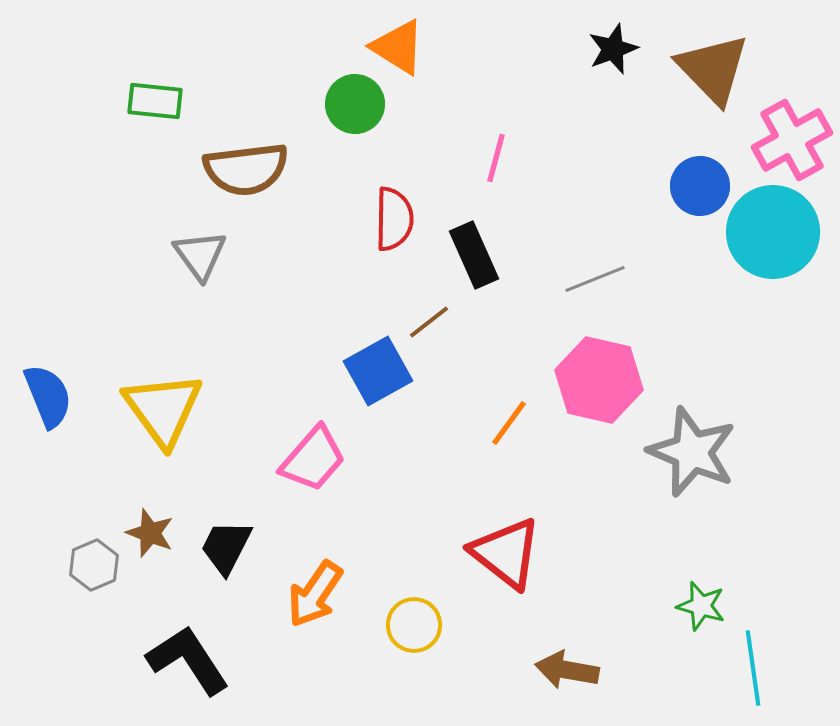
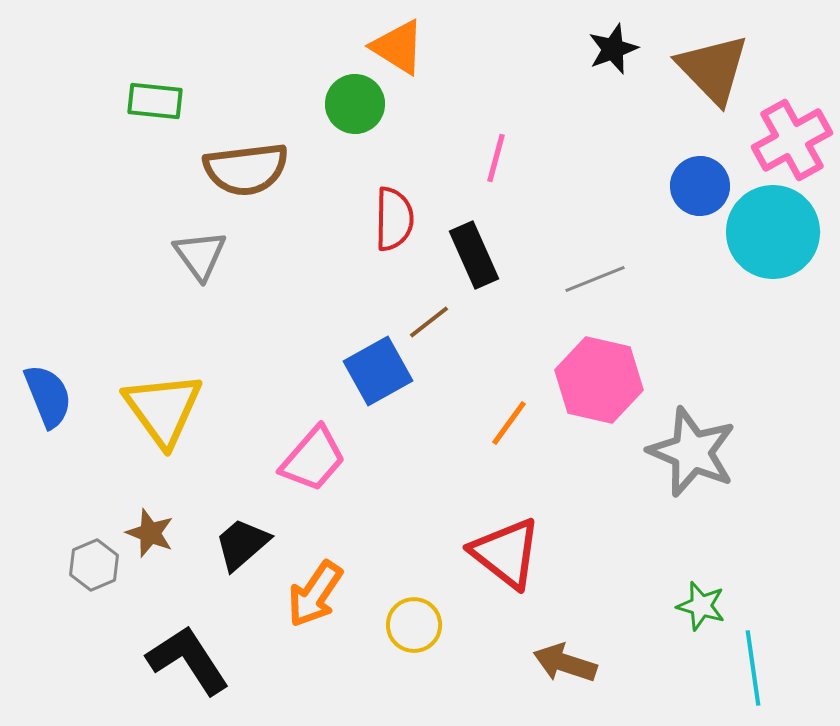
black trapezoid: moved 16 px right, 3 px up; rotated 22 degrees clockwise
brown arrow: moved 2 px left, 7 px up; rotated 8 degrees clockwise
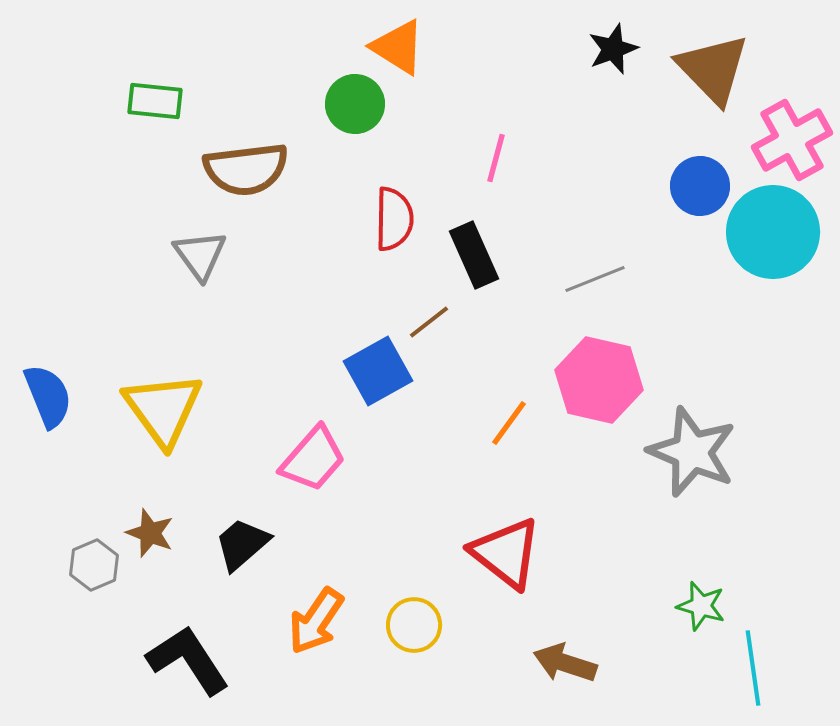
orange arrow: moved 1 px right, 27 px down
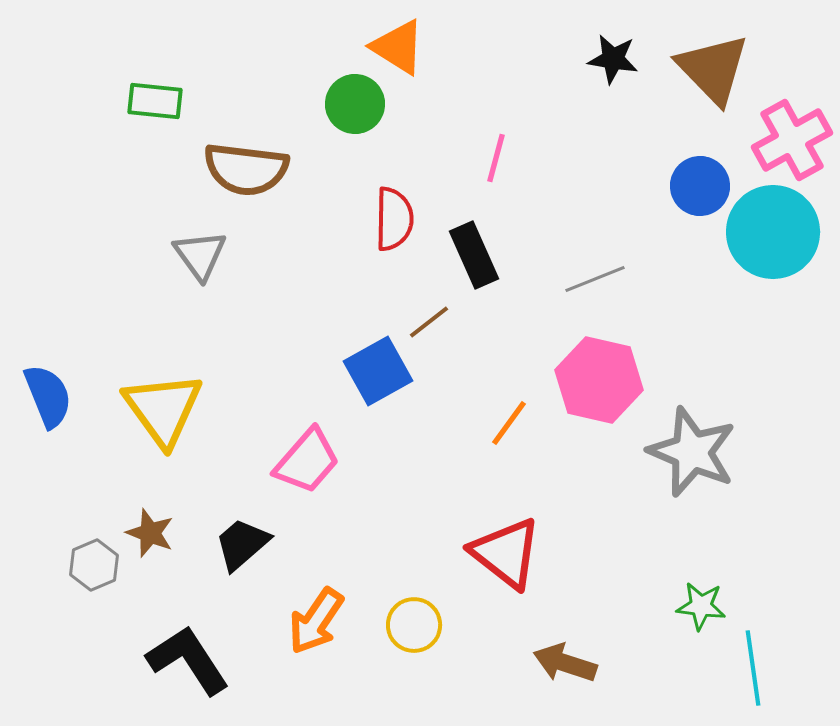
black star: moved 10 px down; rotated 30 degrees clockwise
brown semicircle: rotated 14 degrees clockwise
pink trapezoid: moved 6 px left, 2 px down
green star: rotated 9 degrees counterclockwise
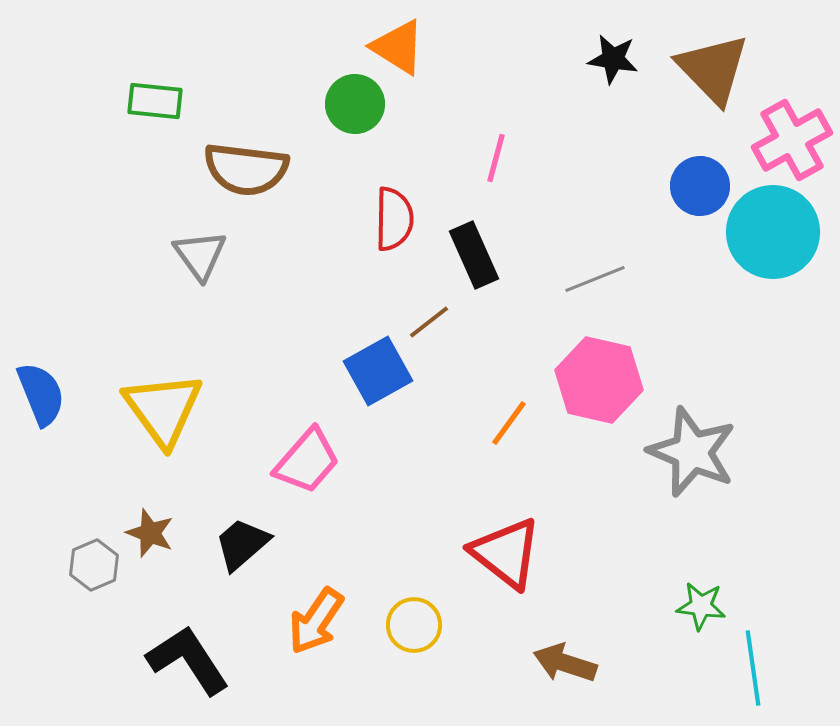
blue semicircle: moved 7 px left, 2 px up
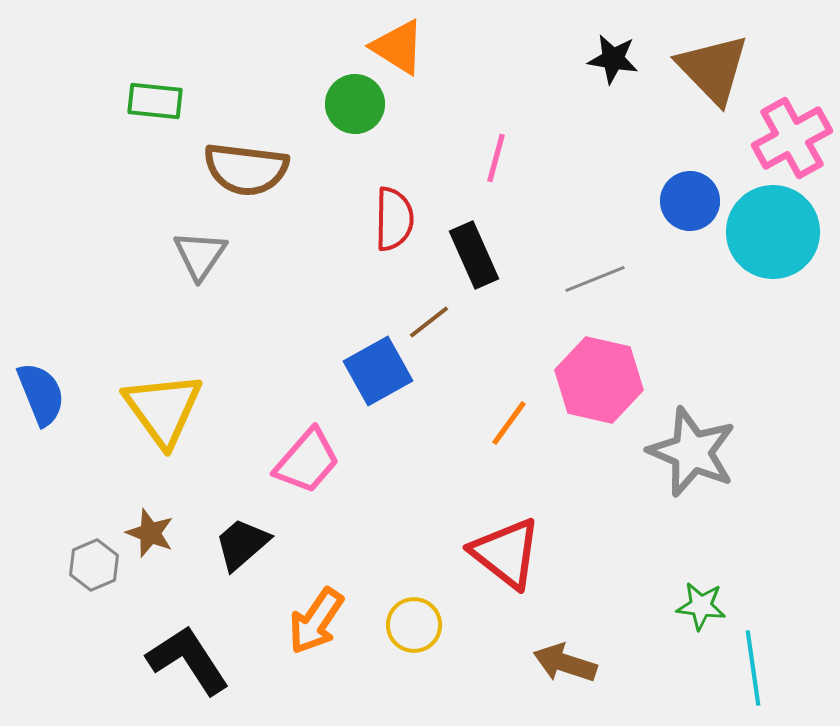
pink cross: moved 2 px up
blue circle: moved 10 px left, 15 px down
gray triangle: rotated 10 degrees clockwise
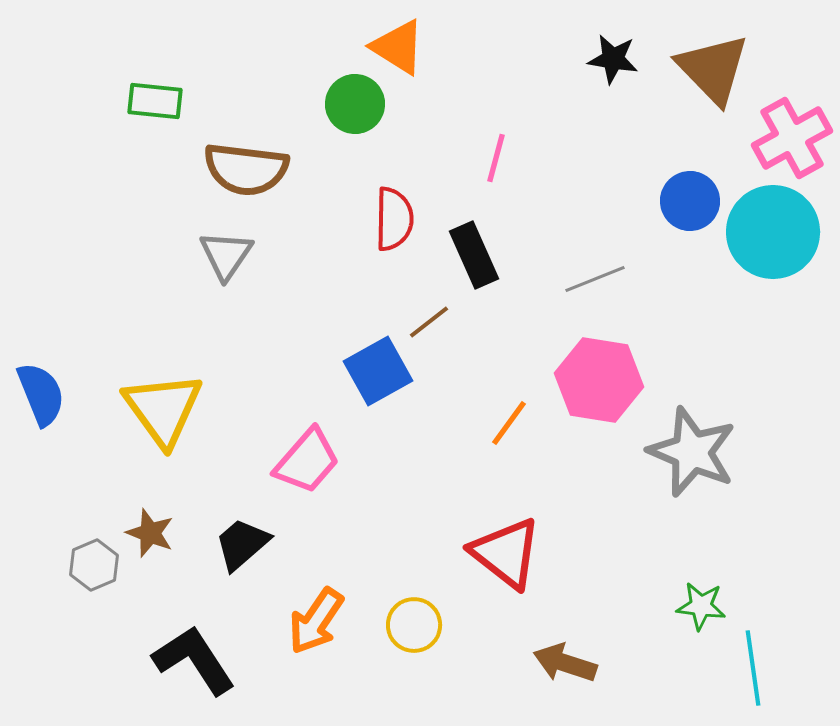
gray triangle: moved 26 px right
pink hexagon: rotated 4 degrees counterclockwise
black L-shape: moved 6 px right
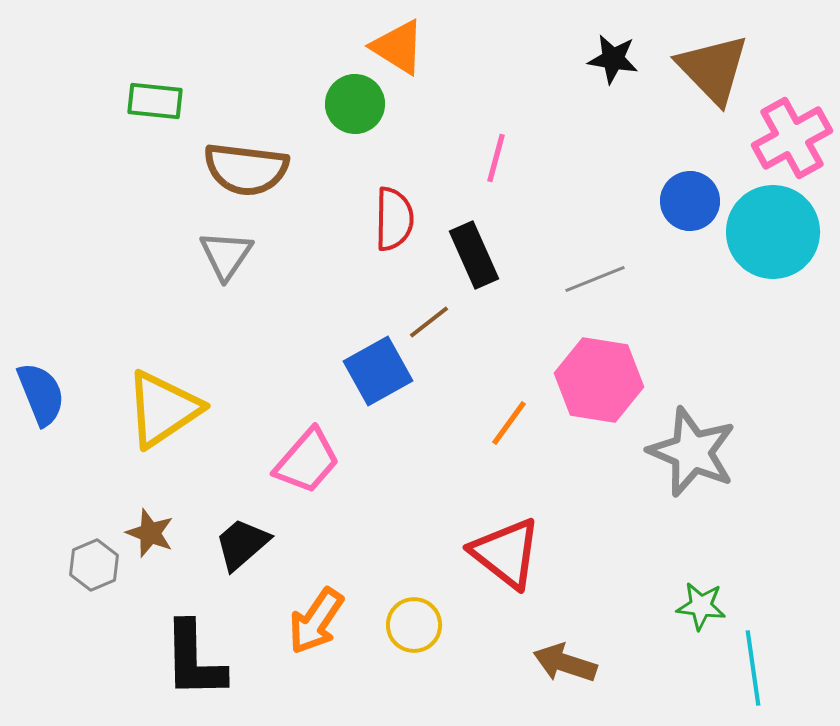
yellow triangle: rotated 32 degrees clockwise
black L-shape: rotated 148 degrees counterclockwise
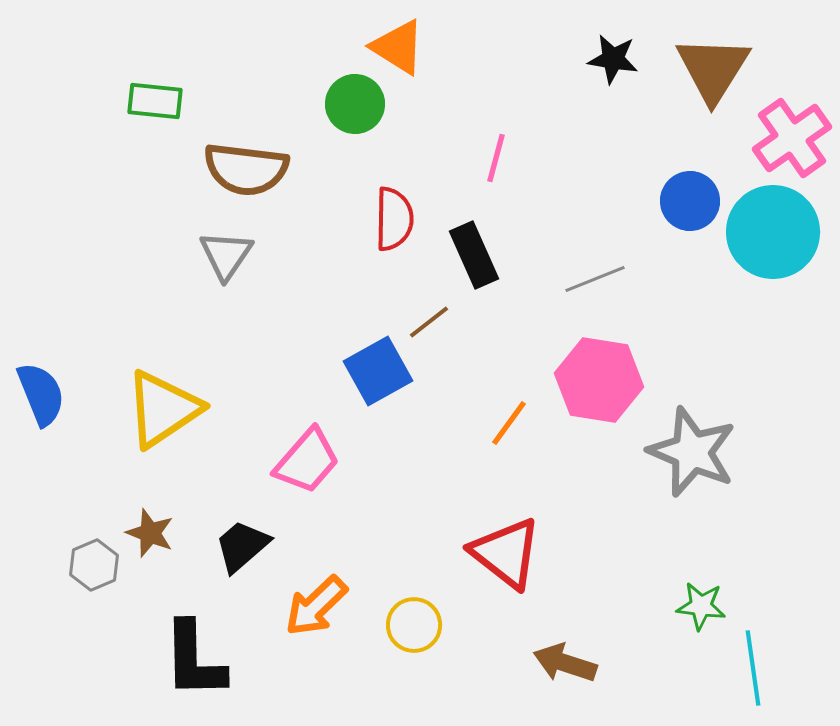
brown triangle: rotated 16 degrees clockwise
pink cross: rotated 6 degrees counterclockwise
black trapezoid: moved 2 px down
orange arrow: moved 15 px up; rotated 12 degrees clockwise
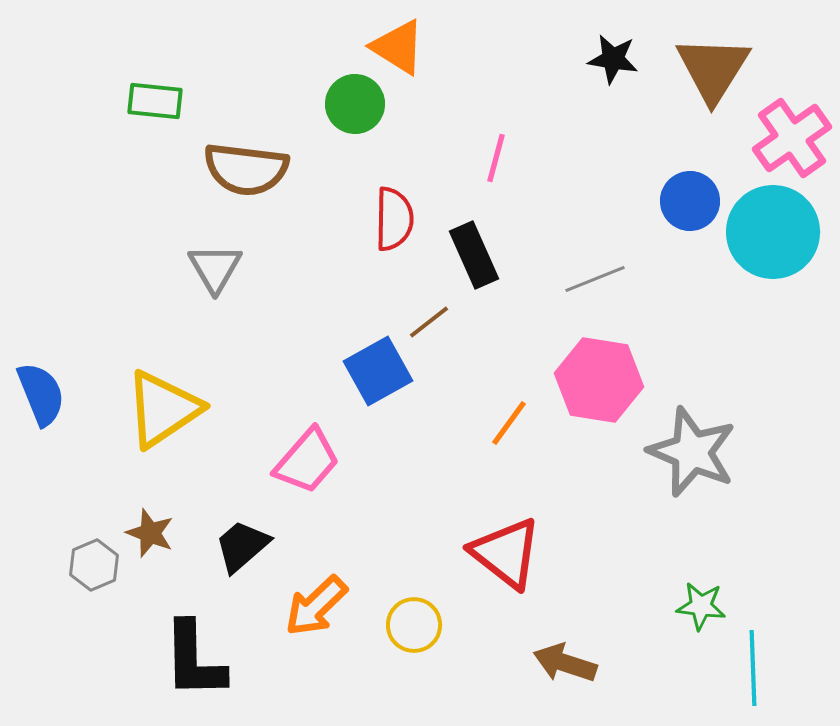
gray triangle: moved 11 px left, 13 px down; rotated 4 degrees counterclockwise
cyan line: rotated 6 degrees clockwise
